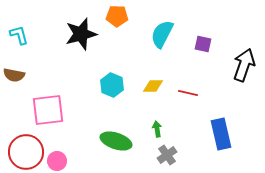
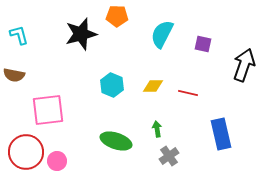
gray cross: moved 2 px right, 1 px down
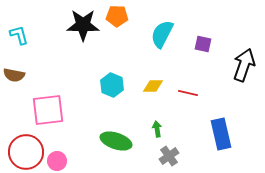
black star: moved 2 px right, 9 px up; rotated 16 degrees clockwise
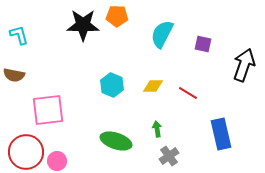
red line: rotated 18 degrees clockwise
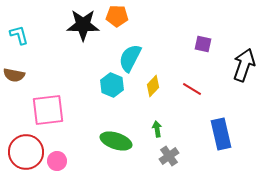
cyan semicircle: moved 32 px left, 24 px down
yellow diamond: rotated 45 degrees counterclockwise
red line: moved 4 px right, 4 px up
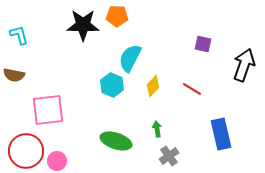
red circle: moved 1 px up
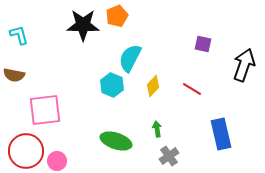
orange pentagon: rotated 25 degrees counterclockwise
pink square: moved 3 px left
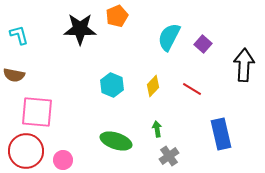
black star: moved 3 px left, 4 px down
purple square: rotated 30 degrees clockwise
cyan semicircle: moved 39 px right, 21 px up
black arrow: rotated 16 degrees counterclockwise
pink square: moved 8 px left, 2 px down; rotated 12 degrees clockwise
pink circle: moved 6 px right, 1 px up
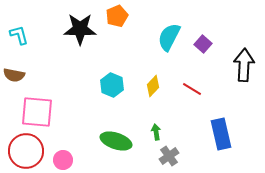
green arrow: moved 1 px left, 3 px down
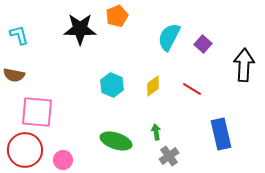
yellow diamond: rotated 10 degrees clockwise
red circle: moved 1 px left, 1 px up
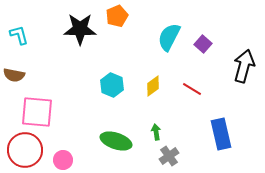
black arrow: moved 1 px down; rotated 12 degrees clockwise
